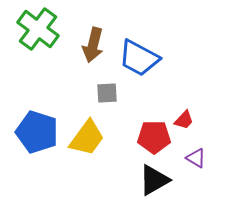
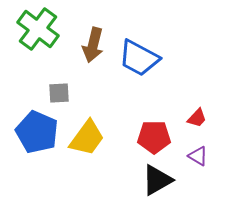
gray square: moved 48 px left
red trapezoid: moved 13 px right, 2 px up
blue pentagon: rotated 6 degrees clockwise
purple triangle: moved 2 px right, 2 px up
black triangle: moved 3 px right
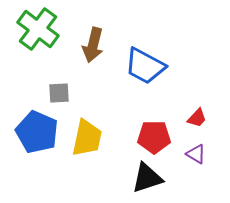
blue trapezoid: moved 6 px right, 8 px down
yellow trapezoid: rotated 24 degrees counterclockwise
purple triangle: moved 2 px left, 2 px up
black triangle: moved 10 px left, 2 px up; rotated 12 degrees clockwise
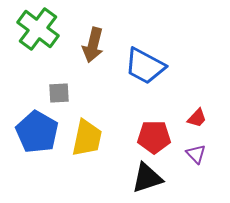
blue pentagon: rotated 6 degrees clockwise
purple triangle: rotated 15 degrees clockwise
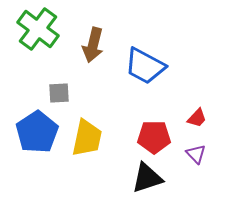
blue pentagon: rotated 9 degrees clockwise
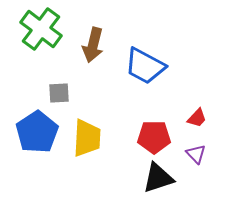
green cross: moved 3 px right
yellow trapezoid: rotated 9 degrees counterclockwise
black triangle: moved 11 px right
